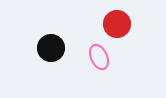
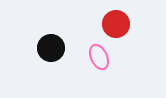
red circle: moved 1 px left
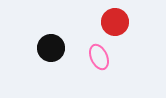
red circle: moved 1 px left, 2 px up
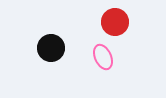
pink ellipse: moved 4 px right
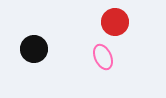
black circle: moved 17 px left, 1 px down
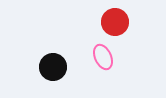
black circle: moved 19 px right, 18 px down
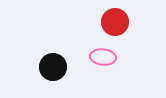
pink ellipse: rotated 60 degrees counterclockwise
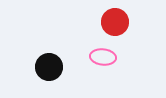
black circle: moved 4 px left
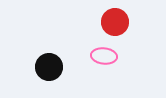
pink ellipse: moved 1 px right, 1 px up
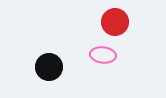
pink ellipse: moved 1 px left, 1 px up
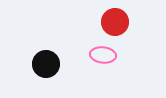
black circle: moved 3 px left, 3 px up
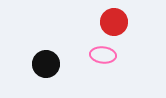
red circle: moved 1 px left
